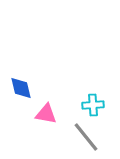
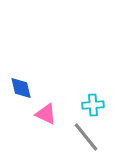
pink triangle: rotated 15 degrees clockwise
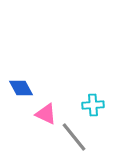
blue diamond: rotated 15 degrees counterclockwise
gray line: moved 12 px left
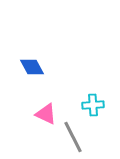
blue diamond: moved 11 px right, 21 px up
gray line: moved 1 px left; rotated 12 degrees clockwise
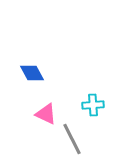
blue diamond: moved 6 px down
gray line: moved 1 px left, 2 px down
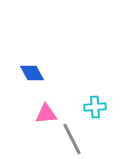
cyan cross: moved 2 px right, 2 px down
pink triangle: rotated 30 degrees counterclockwise
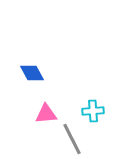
cyan cross: moved 2 px left, 4 px down
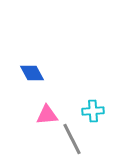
pink triangle: moved 1 px right, 1 px down
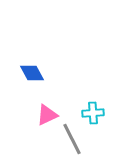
cyan cross: moved 2 px down
pink triangle: rotated 20 degrees counterclockwise
